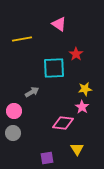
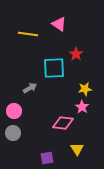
yellow line: moved 6 px right, 5 px up; rotated 18 degrees clockwise
gray arrow: moved 2 px left, 4 px up
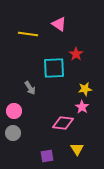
gray arrow: rotated 88 degrees clockwise
purple square: moved 2 px up
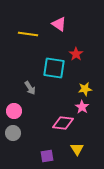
cyan square: rotated 10 degrees clockwise
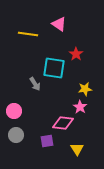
gray arrow: moved 5 px right, 4 px up
pink star: moved 2 px left
gray circle: moved 3 px right, 2 px down
purple square: moved 15 px up
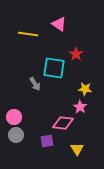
yellow star: rotated 16 degrees clockwise
pink circle: moved 6 px down
